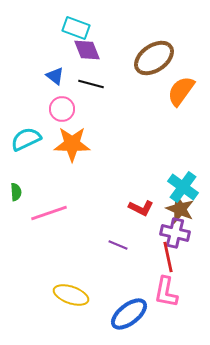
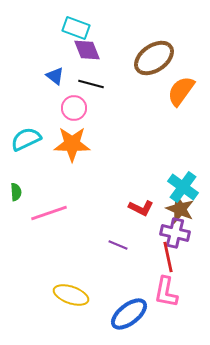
pink circle: moved 12 px right, 1 px up
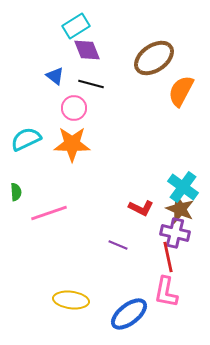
cyan rectangle: moved 2 px up; rotated 52 degrees counterclockwise
orange semicircle: rotated 8 degrees counterclockwise
yellow ellipse: moved 5 px down; rotated 12 degrees counterclockwise
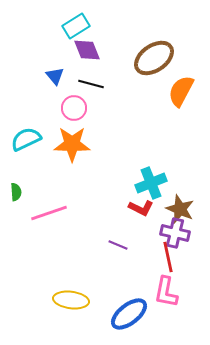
blue triangle: rotated 12 degrees clockwise
cyan cross: moved 32 px left, 4 px up; rotated 32 degrees clockwise
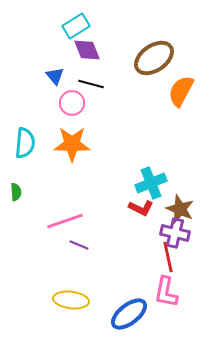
pink circle: moved 2 px left, 5 px up
cyan semicircle: moved 1 px left, 4 px down; rotated 120 degrees clockwise
pink line: moved 16 px right, 8 px down
purple line: moved 39 px left
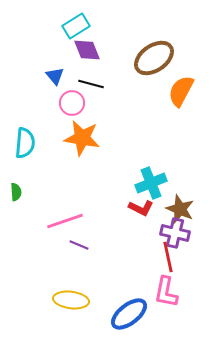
orange star: moved 10 px right, 6 px up; rotated 9 degrees clockwise
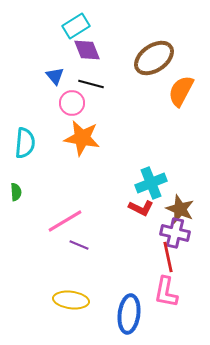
pink line: rotated 12 degrees counterclockwise
blue ellipse: rotated 45 degrees counterclockwise
